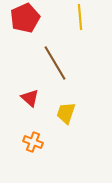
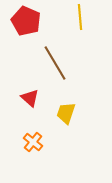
red pentagon: moved 1 px right, 3 px down; rotated 24 degrees counterclockwise
orange cross: rotated 18 degrees clockwise
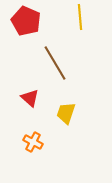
orange cross: rotated 12 degrees counterclockwise
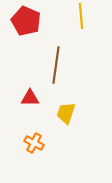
yellow line: moved 1 px right, 1 px up
brown line: moved 1 px right, 2 px down; rotated 39 degrees clockwise
red triangle: rotated 42 degrees counterclockwise
orange cross: moved 1 px right, 1 px down
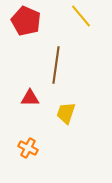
yellow line: rotated 35 degrees counterclockwise
orange cross: moved 6 px left, 5 px down
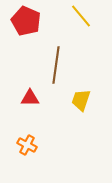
yellow trapezoid: moved 15 px right, 13 px up
orange cross: moved 1 px left, 3 px up
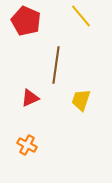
red triangle: rotated 24 degrees counterclockwise
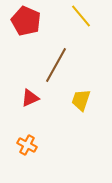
brown line: rotated 21 degrees clockwise
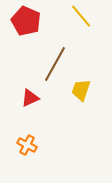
brown line: moved 1 px left, 1 px up
yellow trapezoid: moved 10 px up
